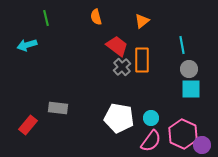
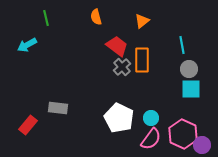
cyan arrow: rotated 12 degrees counterclockwise
white pentagon: rotated 16 degrees clockwise
pink semicircle: moved 2 px up
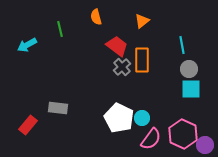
green line: moved 14 px right, 11 px down
cyan circle: moved 9 px left
purple circle: moved 3 px right
